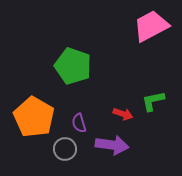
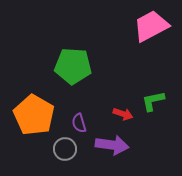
green pentagon: rotated 15 degrees counterclockwise
orange pentagon: moved 2 px up
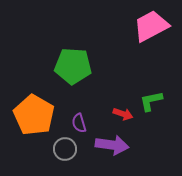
green L-shape: moved 2 px left
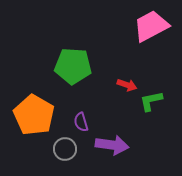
red arrow: moved 4 px right, 29 px up
purple semicircle: moved 2 px right, 1 px up
